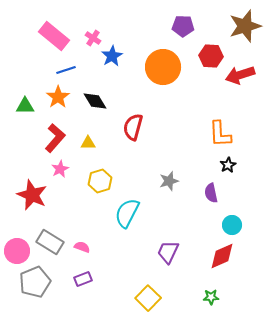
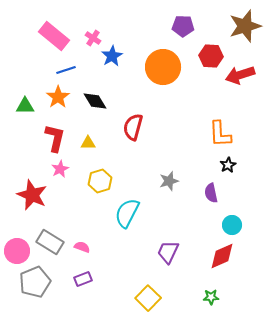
red L-shape: rotated 28 degrees counterclockwise
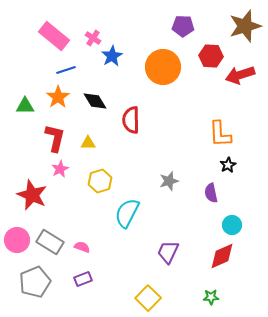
red semicircle: moved 2 px left, 7 px up; rotated 16 degrees counterclockwise
pink circle: moved 11 px up
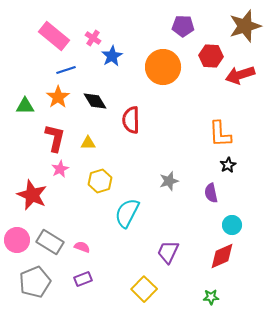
yellow square: moved 4 px left, 9 px up
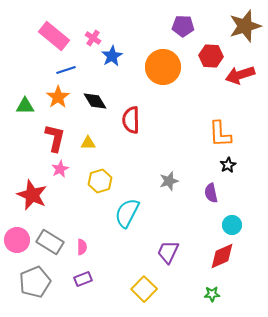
pink semicircle: rotated 70 degrees clockwise
green star: moved 1 px right, 3 px up
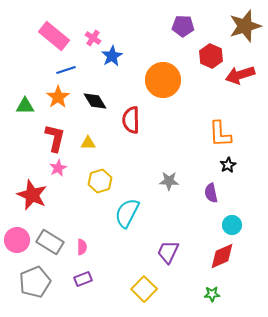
red hexagon: rotated 20 degrees clockwise
orange circle: moved 13 px down
pink star: moved 2 px left, 1 px up
gray star: rotated 18 degrees clockwise
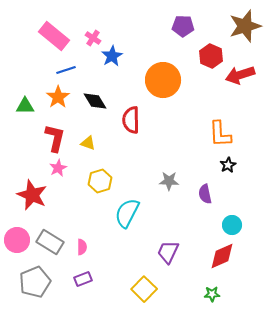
yellow triangle: rotated 21 degrees clockwise
purple semicircle: moved 6 px left, 1 px down
